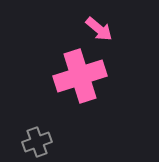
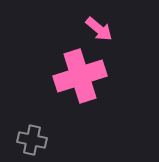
gray cross: moved 5 px left, 2 px up; rotated 32 degrees clockwise
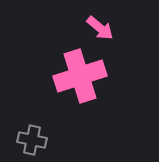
pink arrow: moved 1 px right, 1 px up
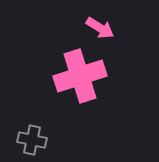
pink arrow: rotated 8 degrees counterclockwise
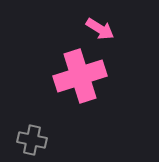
pink arrow: moved 1 px down
